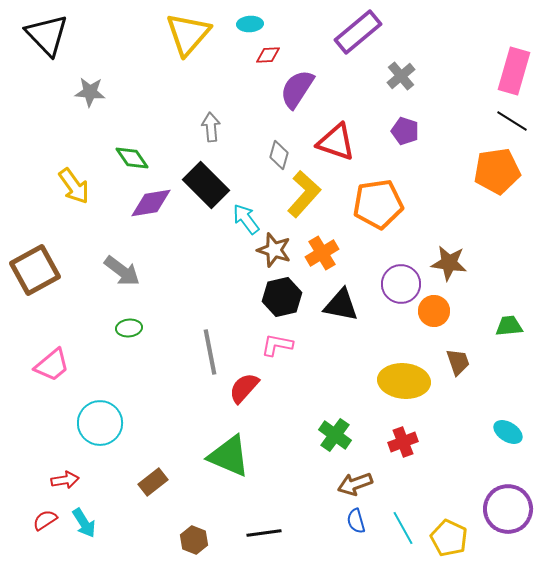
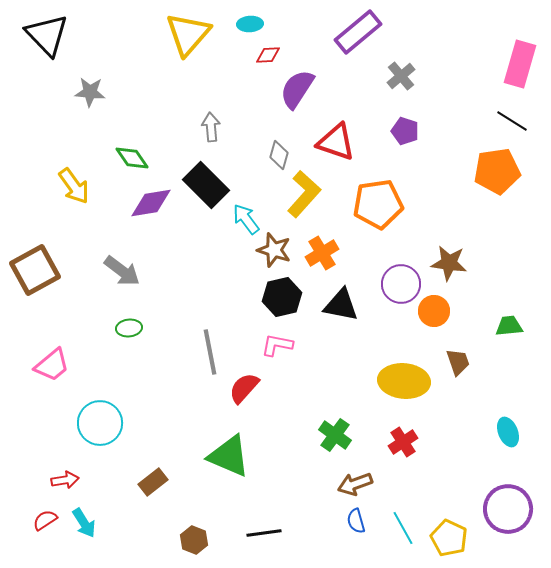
pink rectangle at (514, 71): moved 6 px right, 7 px up
cyan ellipse at (508, 432): rotated 36 degrees clockwise
red cross at (403, 442): rotated 12 degrees counterclockwise
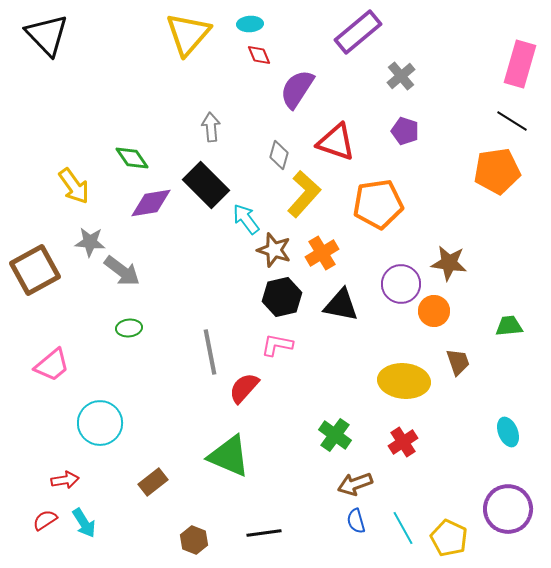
red diamond at (268, 55): moved 9 px left; rotated 70 degrees clockwise
gray star at (90, 92): moved 150 px down
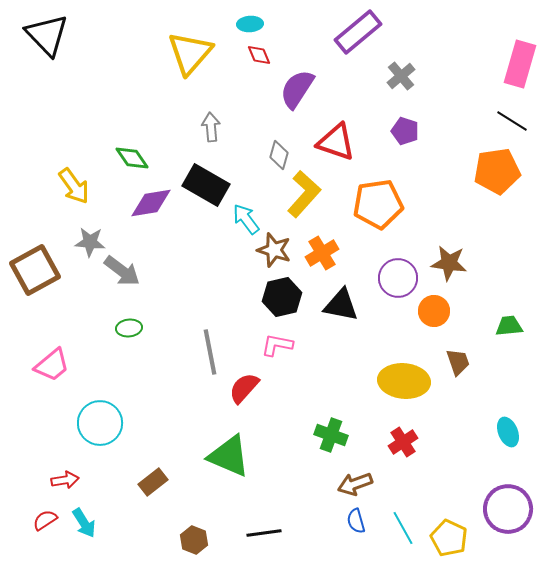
yellow triangle at (188, 34): moved 2 px right, 19 px down
black rectangle at (206, 185): rotated 15 degrees counterclockwise
purple circle at (401, 284): moved 3 px left, 6 px up
green cross at (335, 435): moved 4 px left; rotated 16 degrees counterclockwise
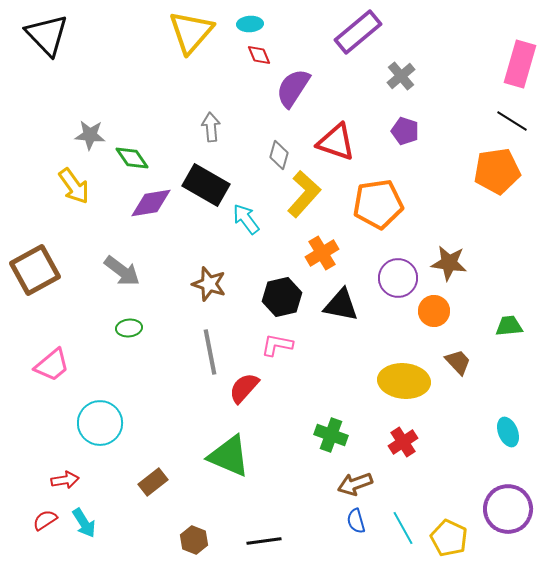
yellow triangle at (190, 53): moved 1 px right, 21 px up
purple semicircle at (297, 89): moved 4 px left, 1 px up
gray star at (90, 242): moved 107 px up
brown star at (274, 250): moved 65 px left, 34 px down
brown trapezoid at (458, 362): rotated 24 degrees counterclockwise
black line at (264, 533): moved 8 px down
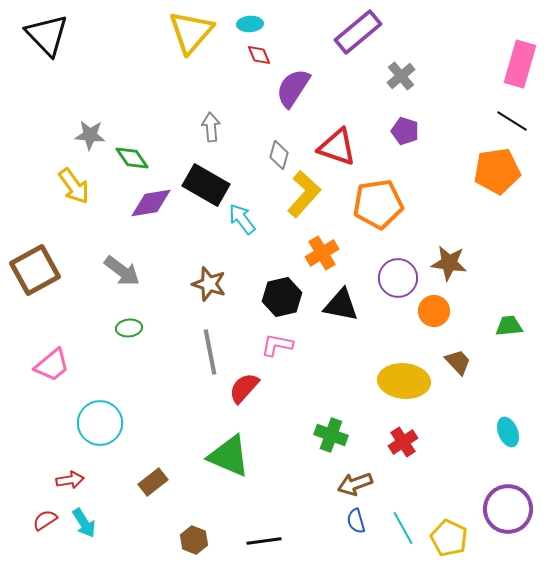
red triangle at (336, 142): moved 1 px right, 5 px down
cyan arrow at (246, 219): moved 4 px left
red arrow at (65, 480): moved 5 px right
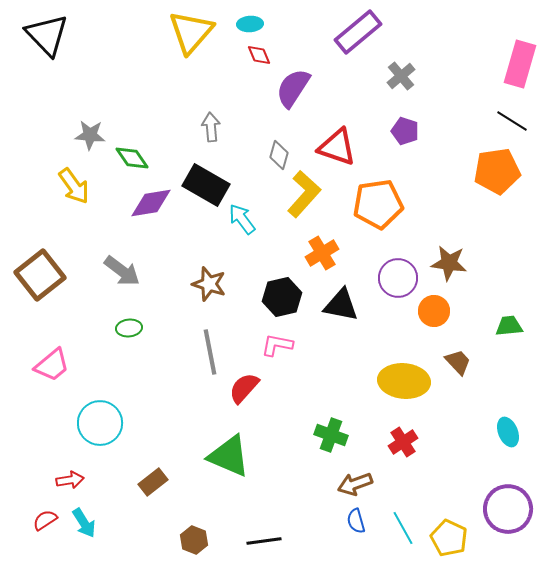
brown square at (35, 270): moved 5 px right, 5 px down; rotated 9 degrees counterclockwise
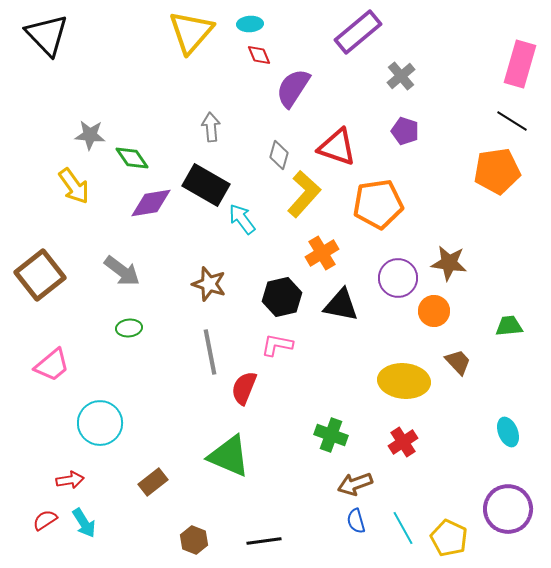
red semicircle at (244, 388): rotated 20 degrees counterclockwise
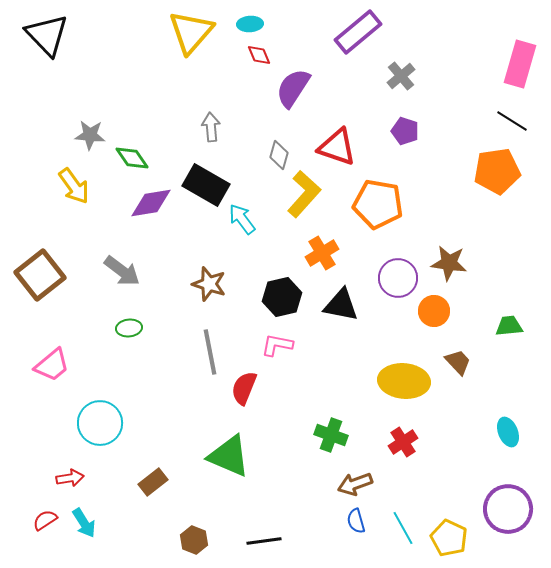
orange pentagon at (378, 204): rotated 18 degrees clockwise
red arrow at (70, 480): moved 2 px up
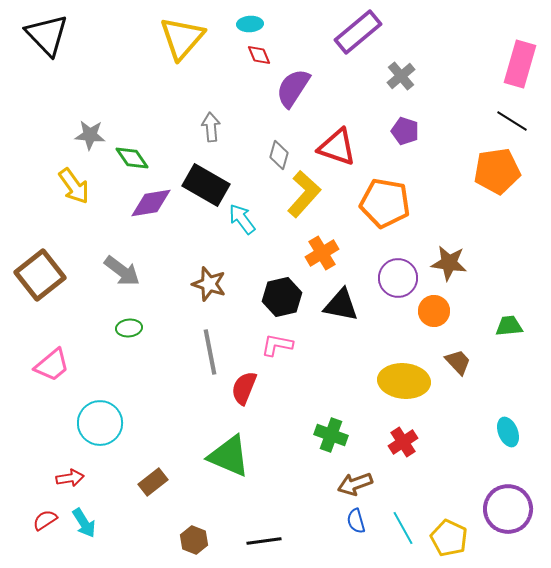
yellow triangle at (191, 32): moved 9 px left, 6 px down
orange pentagon at (378, 204): moved 7 px right, 1 px up
